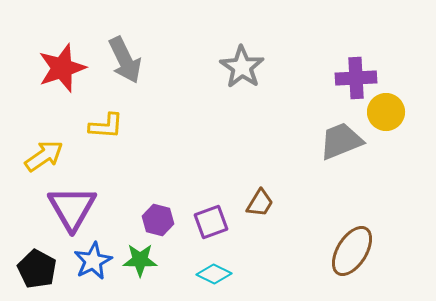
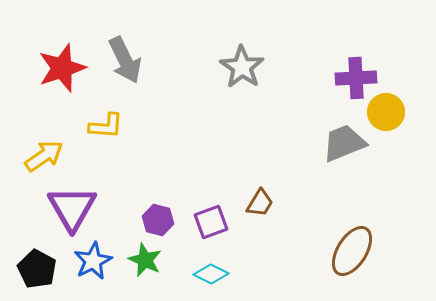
gray trapezoid: moved 3 px right, 2 px down
green star: moved 5 px right; rotated 24 degrees clockwise
cyan diamond: moved 3 px left
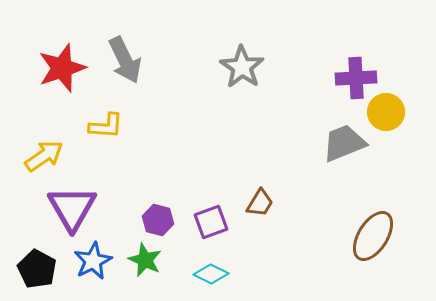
brown ellipse: moved 21 px right, 15 px up
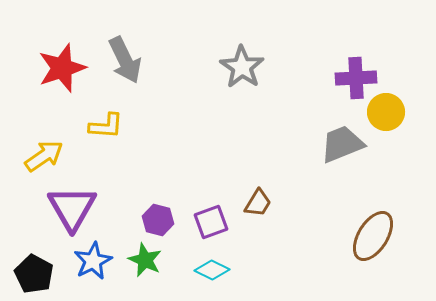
gray trapezoid: moved 2 px left, 1 px down
brown trapezoid: moved 2 px left
black pentagon: moved 3 px left, 5 px down
cyan diamond: moved 1 px right, 4 px up
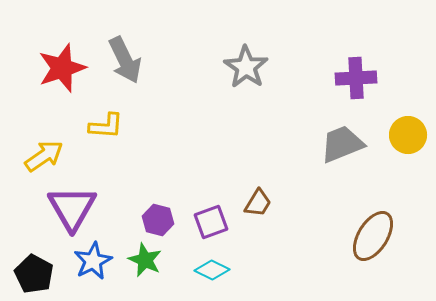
gray star: moved 4 px right
yellow circle: moved 22 px right, 23 px down
